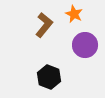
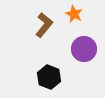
purple circle: moved 1 px left, 4 px down
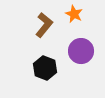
purple circle: moved 3 px left, 2 px down
black hexagon: moved 4 px left, 9 px up
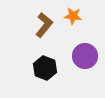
orange star: moved 1 px left, 2 px down; rotated 18 degrees counterclockwise
purple circle: moved 4 px right, 5 px down
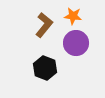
purple circle: moved 9 px left, 13 px up
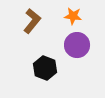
brown L-shape: moved 12 px left, 4 px up
purple circle: moved 1 px right, 2 px down
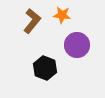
orange star: moved 11 px left, 1 px up
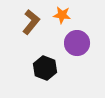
brown L-shape: moved 1 px left, 1 px down
purple circle: moved 2 px up
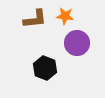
orange star: moved 3 px right, 1 px down
brown L-shape: moved 4 px right, 3 px up; rotated 45 degrees clockwise
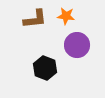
orange star: moved 1 px right
purple circle: moved 2 px down
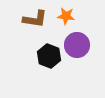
brown L-shape: rotated 15 degrees clockwise
black hexagon: moved 4 px right, 12 px up
